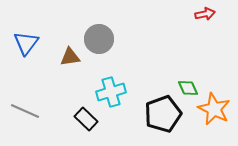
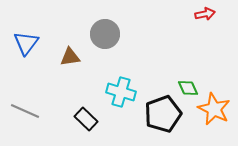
gray circle: moved 6 px right, 5 px up
cyan cross: moved 10 px right; rotated 32 degrees clockwise
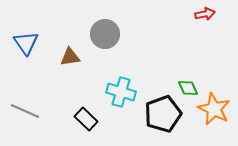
blue triangle: rotated 12 degrees counterclockwise
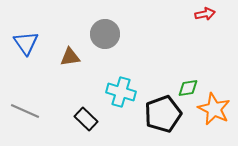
green diamond: rotated 75 degrees counterclockwise
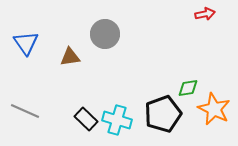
cyan cross: moved 4 px left, 28 px down
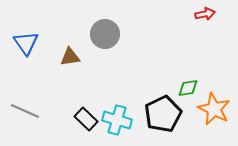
black pentagon: rotated 6 degrees counterclockwise
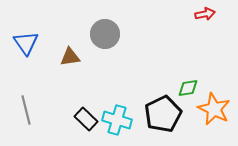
gray line: moved 1 px right, 1 px up; rotated 52 degrees clockwise
